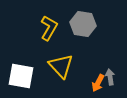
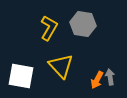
orange arrow: moved 1 px left, 3 px up
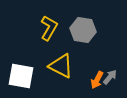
gray hexagon: moved 6 px down
yellow triangle: rotated 20 degrees counterclockwise
gray arrow: rotated 49 degrees clockwise
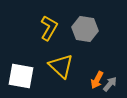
gray hexagon: moved 2 px right, 1 px up
yellow triangle: rotated 16 degrees clockwise
gray arrow: moved 7 px down
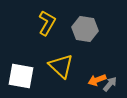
yellow L-shape: moved 2 px left, 5 px up
orange arrow: rotated 42 degrees clockwise
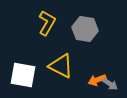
yellow triangle: rotated 16 degrees counterclockwise
white square: moved 2 px right, 1 px up
gray arrow: rotated 84 degrees clockwise
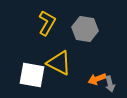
yellow triangle: moved 2 px left, 3 px up
white square: moved 9 px right
orange arrow: moved 1 px up
gray arrow: rotated 42 degrees clockwise
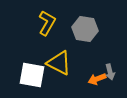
gray arrow: moved 12 px up
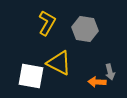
white square: moved 1 px left, 1 px down
orange arrow: moved 3 px down; rotated 24 degrees clockwise
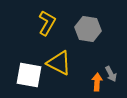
gray hexagon: moved 3 px right
gray arrow: moved 1 px right, 2 px down; rotated 14 degrees counterclockwise
white square: moved 2 px left, 1 px up
orange arrow: rotated 90 degrees clockwise
